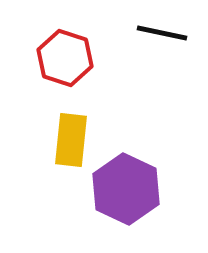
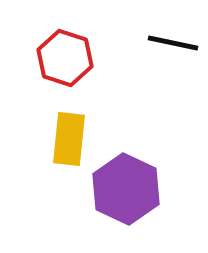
black line: moved 11 px right, 10 px down
yellow rectangle: moved 2 px left, 1 px up
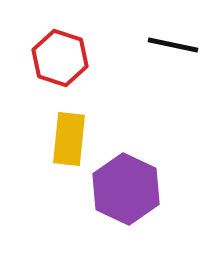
black line: moved 2 px down
red hexagon: moved 5 px left
